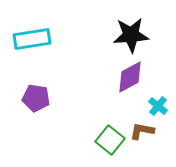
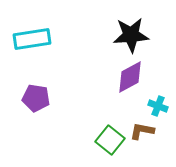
cyan cross: rotated 18 degrees counterclockwise
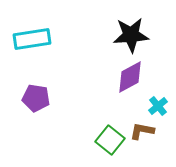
cyan cross: rotated 30 degrees clockwise
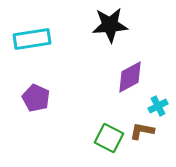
black star: moved 21 px left, 10 px up
purple pentagon: rotated 16 degrees clockwise
cyan cross: rotated 12 degrees clockwise
green square: moved 1 px left, 2 px up; rotated 12 degrees counterclockwise
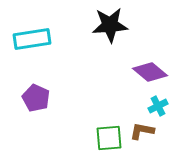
purple diamond: moved 20 px right, 5 px up; rotated 68 degrees clockwise
green square: rotated 32 degrees counterclockwise
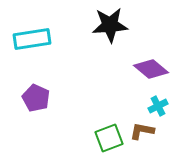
purple diamond: moved 1 px right, 3 px up
green square: rotated 16 degrees counterclockwise
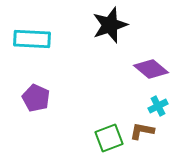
black star: rotated 15 degrees counterclockwise
cyan rectangle: rotated 12 degrees clockwise
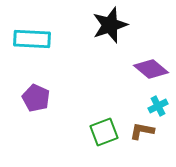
green square: moved 5 px left, 6 px up
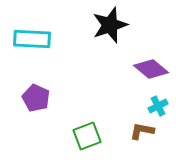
green square: moved 17 px left, 4 px down
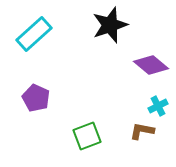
cyan rectangle: moved 2 px right, 5 px up; rotated 45 degrees counterclockwise
purple diamond: moved 4 px up
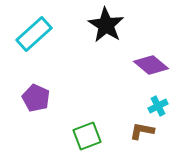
black star: moved 4 px left; rotated 21 degrees counterclockwise
